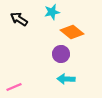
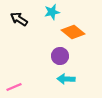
orange diamond: moved 1 px right
purple circle: moved 1 px left, 2 px down
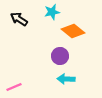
orange diamond: moved 1 px up
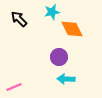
black arrow: rotated 12 degrees clockwise
orange diamond: moved 1 px left, 2 px up; rotated 25 degrees clockwise
purple circle: moved 1 px left, 1 px down
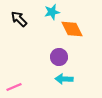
cyan arrow: moved 2 px left
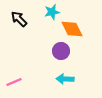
purple circle: moved 2 px right, 6 px up
cyan arrow: moved 1 px right
pink line: moved 5 px up
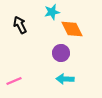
black arrow: moved 1 px right, 6 px down; rotated 18 degrees clockwise
purple circle: moved 2 px down
pink line: moved 1 px up
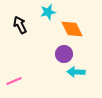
cyan star: moved 4 px left
purple circle: moved 3 px right, 1 px down
cyan arrow: moved 11 px right, 7 px up
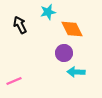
purple circle: moved 1 px up
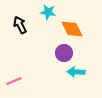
cyan star: rotated 21 degrees clockwise
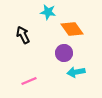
black arrow: moved 3 px right, 10 px down
orange diamond: rotated 10 degrees counterclockwise
cyan arrow: rotated 12 degrees counterclockwise
pink line: moved 15 px right
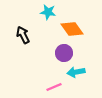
pink line: moved 25 px right, 6 px down
